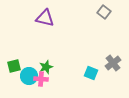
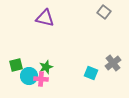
green square: moved 2 px right, 1 px up
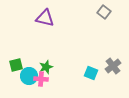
gray cross: moved 3 px down
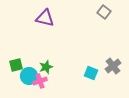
pink cross: moved 1 px left, 2 px down; rotated 24 degrees counterclockwise
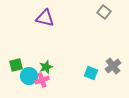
pink cross: moved 2 px right, 1 px up
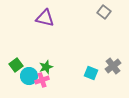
green square: rotated 24 degrees counterclockwise
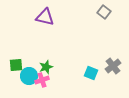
purple triangle: moved 1 px up
green square: rotated 32 degrees clockwise
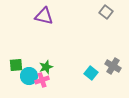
gray square: moved 2 px right
purple triangle: moved 1 px left, 1 px up
gray cross: rotated 21 degrees counterclockwise
cyan square: rotated 16 degrees clockwise
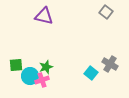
gray cross: moved 3 px left, 2 px up
cyan circle: moved 1 px right
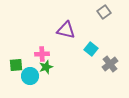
gray square: moved 2 px left; rotated 16 degrees clockwise
purple triangle: moved 22 px right, 14 px down
gray cross: rotated 21 degrees clockwise
cyan square: moved 24 px up
pink cross: moved 26 px up; rotated 16 degrees clockwise
